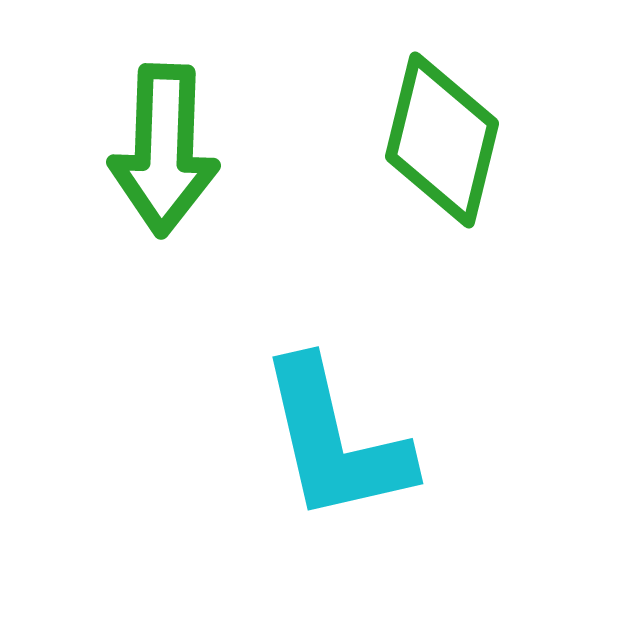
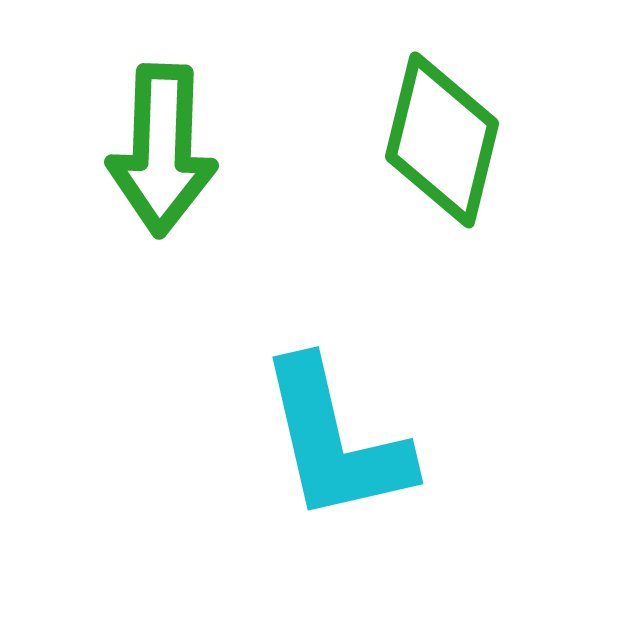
green arrow: moved 2 px left
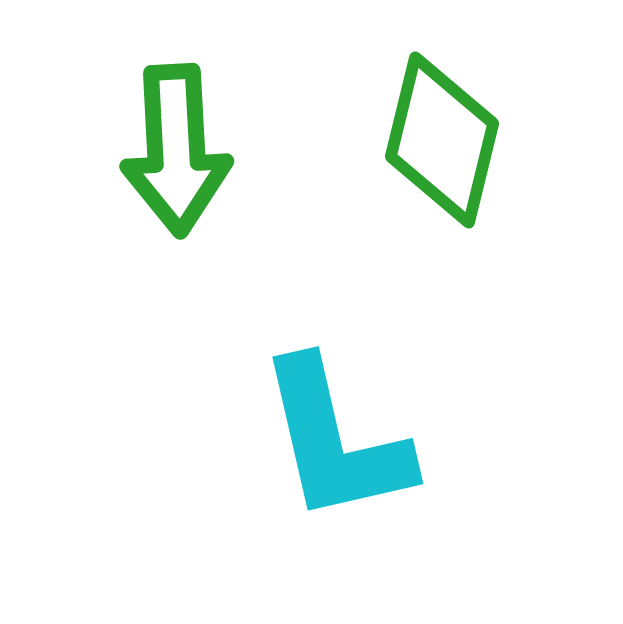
green arrow: moved 14 px right; rotated 5 degrees counterclockwise
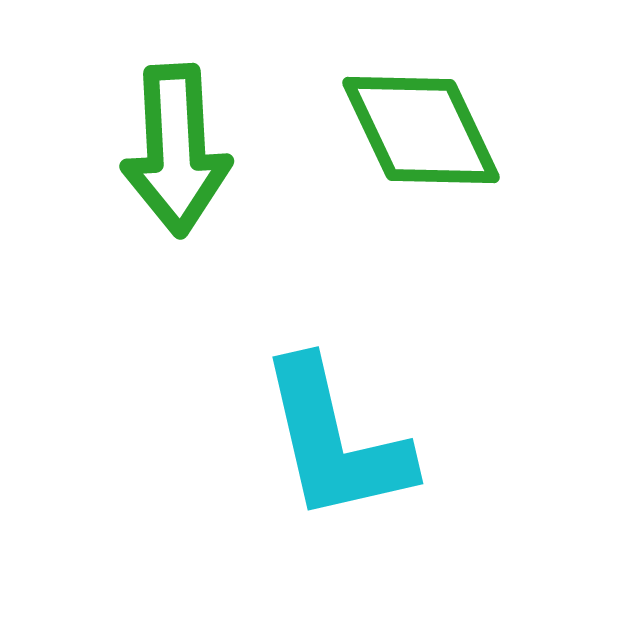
green diamond: moved 21 px left, 10 px up; rotated 39 degrees counterclockwise
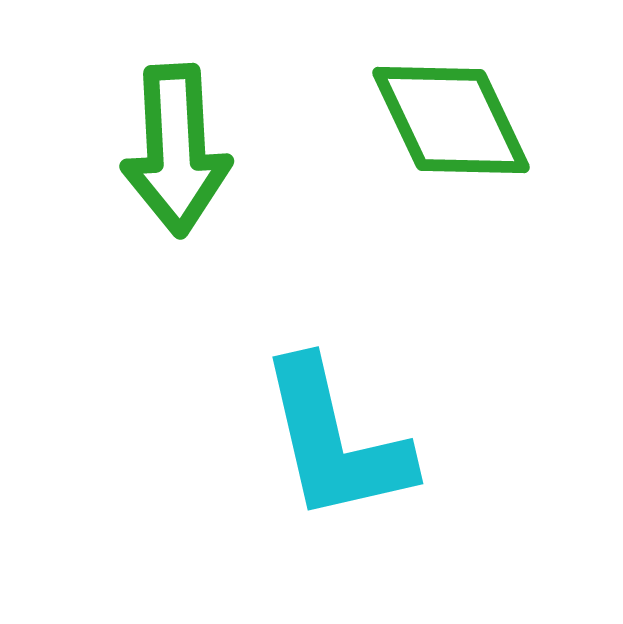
green diamond: moved 30 px right, 10 px up
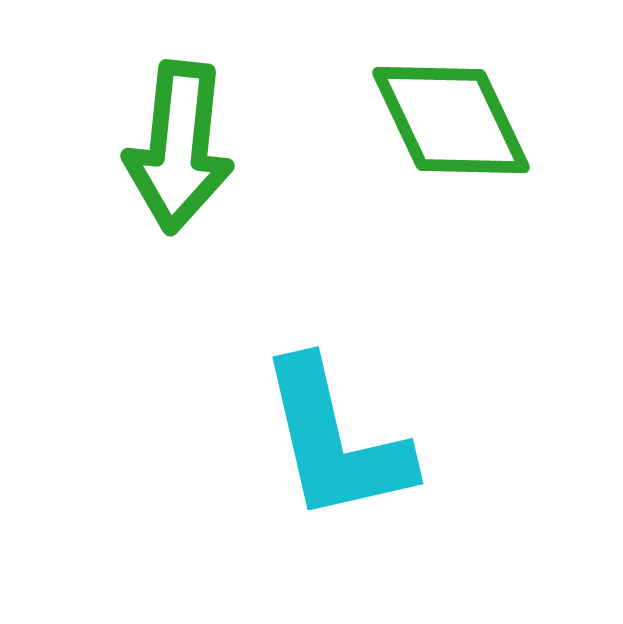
green arrow: moved 3 px right, 3 px up; rotated 9 degrees clockwise
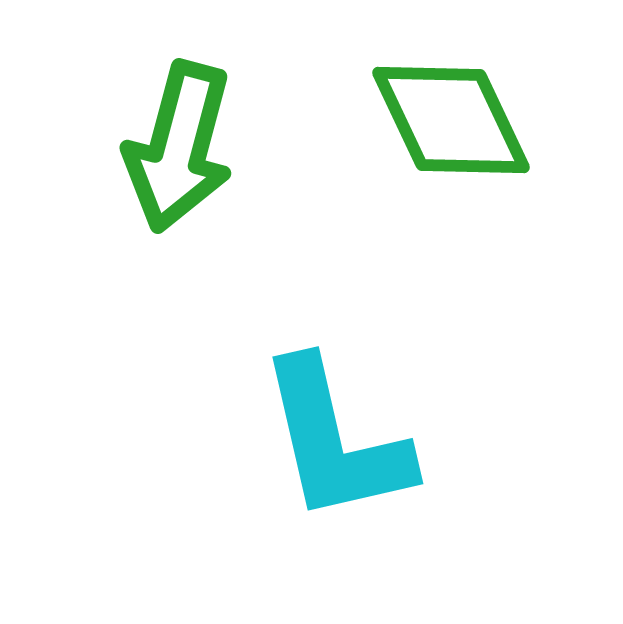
green arrow: rotated 9 degrees clockwise
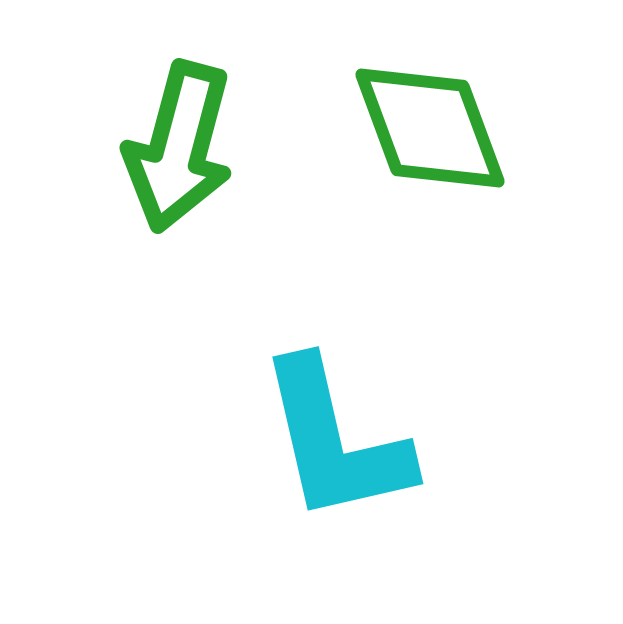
green diamond: moved 21 px left, 8 px down; rotated 5 degrees clockwise
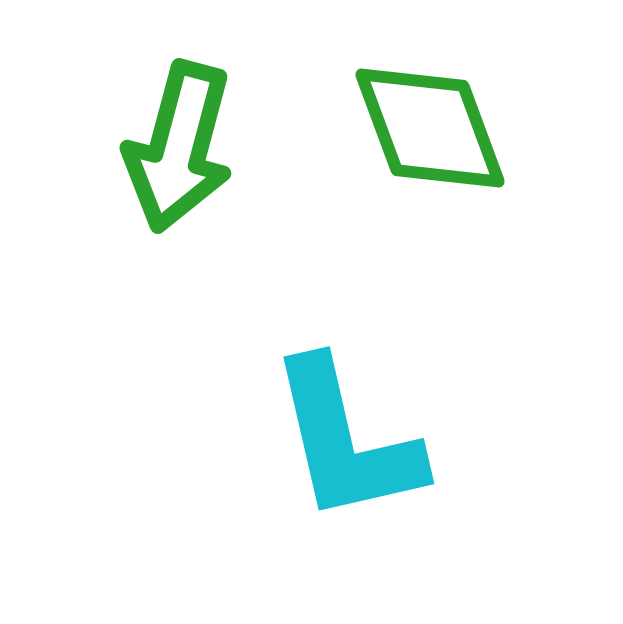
cyan L-shape: moved 11 px right
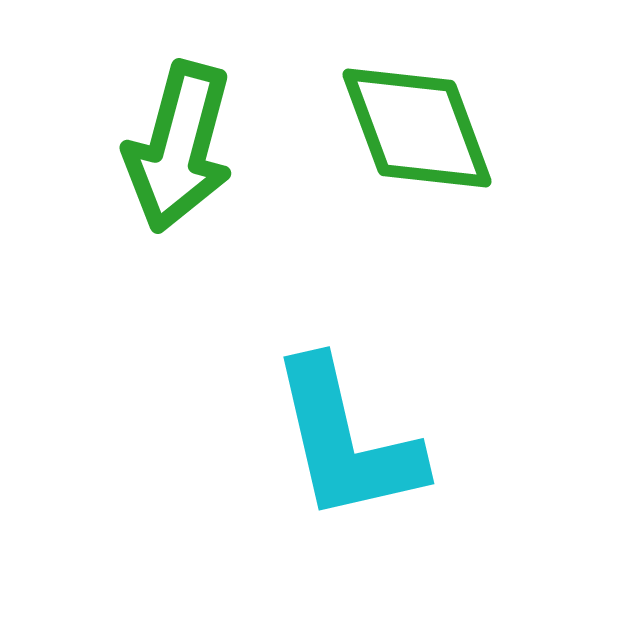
green diamond: moved 13 px left
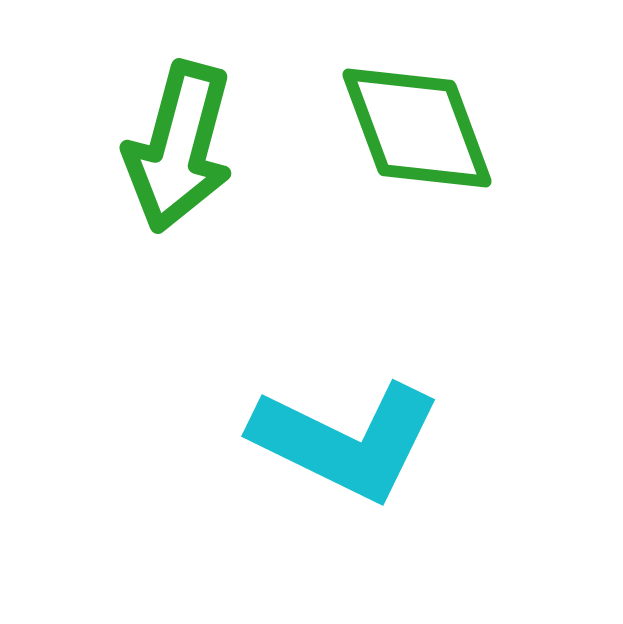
cyan L-shape: rotated 51 degrees counterclockwise
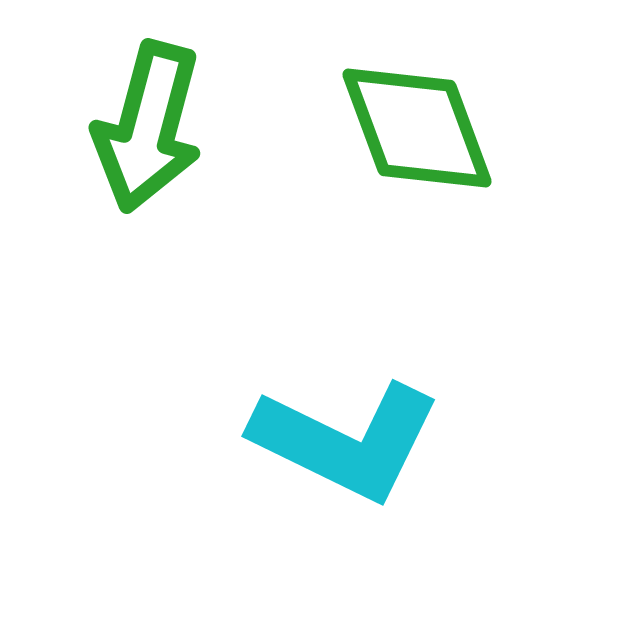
green arrow: moved 31 px left, 20 px up
